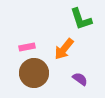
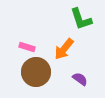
pink rectangle: rotated 28 degrees clockwise
brown circle: moved 2 px right, 1 px up
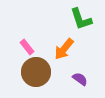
pink rectangle: rotated 35 degrees clockwise
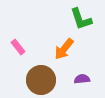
pink rectangle: moved 9 px left
brown circle: moved 5 px right, 8 px down
purple semicircle: moved 2 px right; rotated 42 degrees counterclockwise
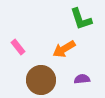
orange arrow: rotated 20 degrees clockwise
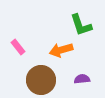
green L-shape: moved 6 px down
orange arrow: moved 3 px left, 1 px down; rotated 15 degrees clockwise
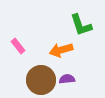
pink rectangle: moved 1 px up
purple semicircle: moved 15 px left
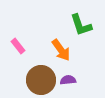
orange arrow: rotated 110 degrees counterclockwise
purple semicircle: moved 1 px right, 1 px down
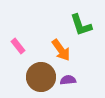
brown circle: moved 3 px up
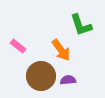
pink rectangle: rotated 14 degrees counterclockwise
brown circle: moved 1 px up
